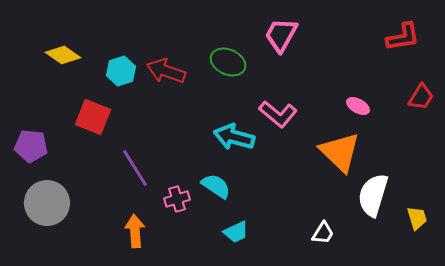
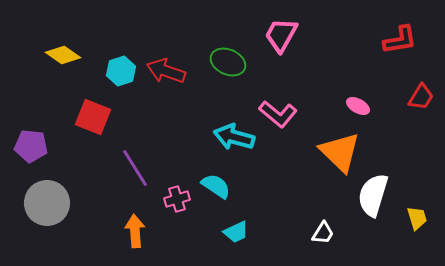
red L-shape: moved 3 px left, 3 px down
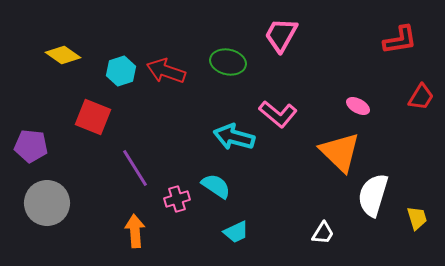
green ellipse: rotated 12 degrees counterclockwise
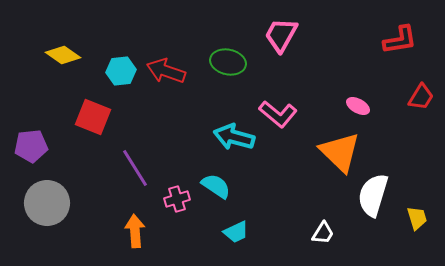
cyan hexagon: rotated 12 degrees clockwise
purple pentagon: rotated 12 degrees counterclockwise
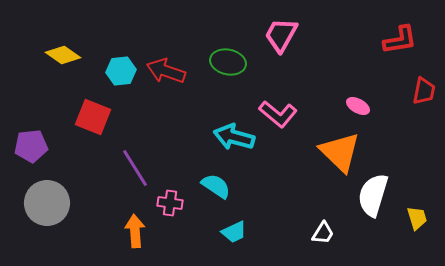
red trapezoid: moved 3 px right, 6 px up; rotated 20 degrees counterclockwise
pink cross: moved 7 px left, 4 px down; rotated 25 degrees clockwise
cyan trapezoid: moved 2 px left
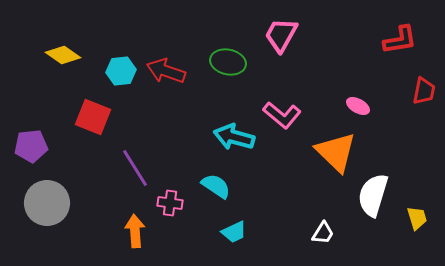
pink L-shape: moved 4 px right, 1 px down
orange triangle: moved 4 px left
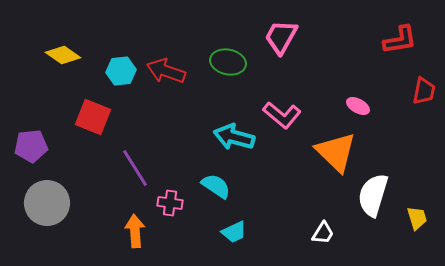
pink trapezoid: moved 2 px down
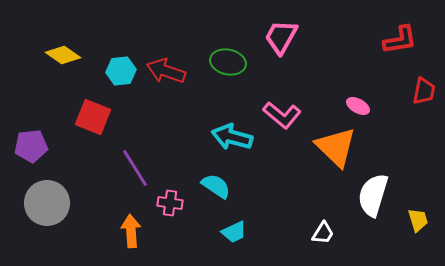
cyan arrow: moved 2 px left
orange triangle: moved 5 px up
yellow trapezoid: moved 1 px right, 2 px down
orange arrow: moved 4 px left
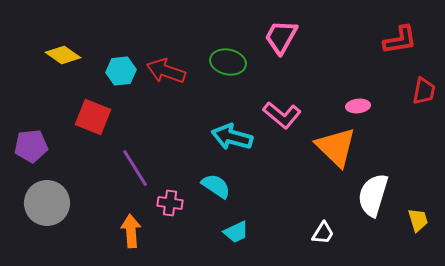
pink ellipse: rotated 35 degrees counterclockwise
cyan trapezoid: moved 2 px right
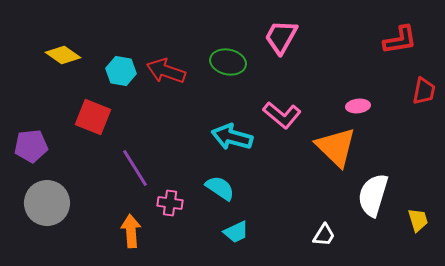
cyan hexagon: rotated 16 degrees clockwise
cyan semicircle: moved 4 px right, 2 px down
white trapezoid: moved 1 px right, 2 px down
